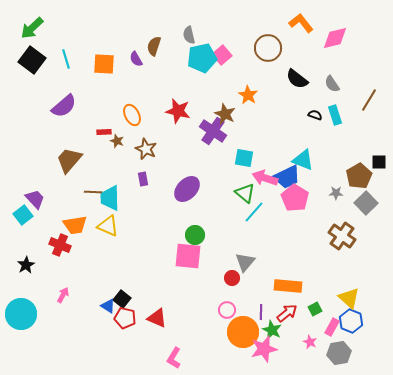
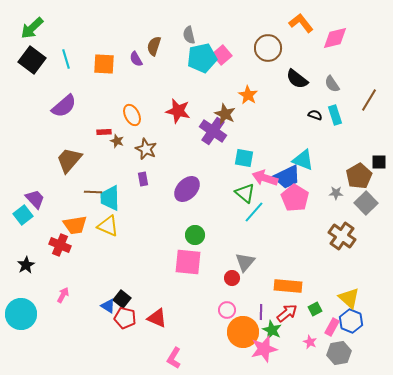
pink square at (188, 256): moved 6 px down
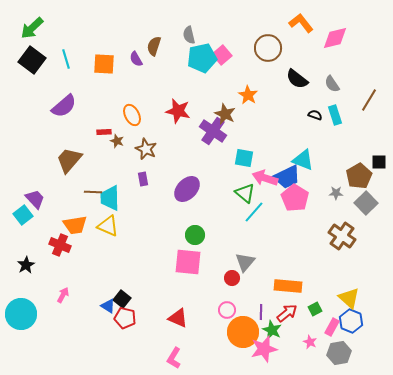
red triangle at (157, 318): moved 21 px right
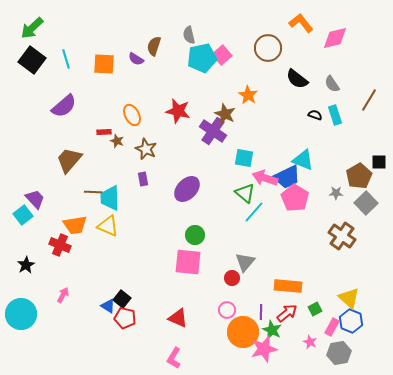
purple semicircle at (136, 59): rotated 28 degrees counterclockwise
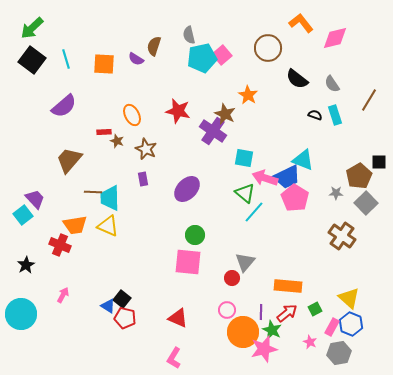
blue hexagon at (351, 321): moved 3 px down
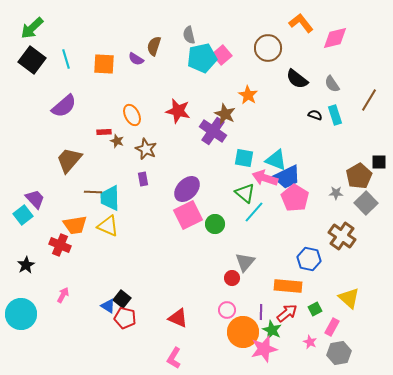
cyan triangle at (303, 160): moved 27 px left
green circle at (195, 235): moved 20 px right, 11 px up
pink square at (188, 262): moved 47 px up; rotated 32 degrees counterclockwise
blue hexagon at (351, 324): moved 42 px left, 65 px up; rotated 10 degrees counterclockwise
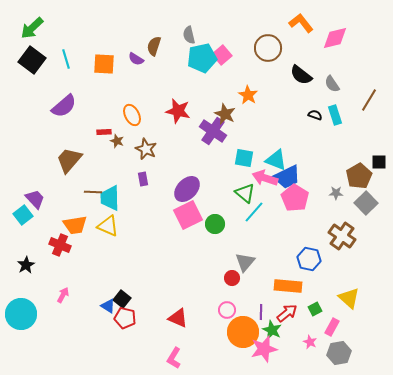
black semicircle at (297, 79): moved 4 px right, 4 px up
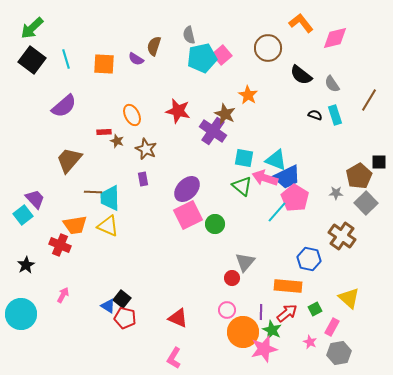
green triangle at (245, 193): moved 3 px left, 7 px up
cyan line at (254, 212): moved 23 px right
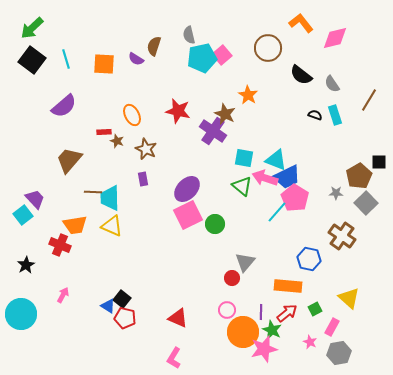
yellow triangle at (108, 226): moved 4 px right
